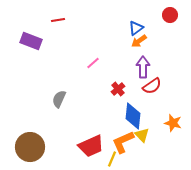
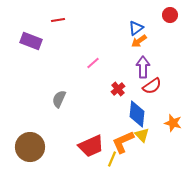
blue diamond: moved 4 px right, 2 px up
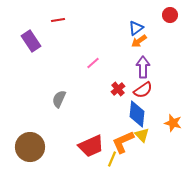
purple rectangle: rotated 35 degrees clockwise
red semicircle: moved 9 px left, 4 px down
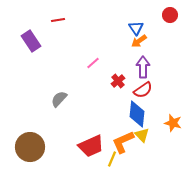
blue triangle: rotated 28 degrees counterclockwise
red cross: moved 8 px up
gray semicircle: rotated 18 degrees clockwise
